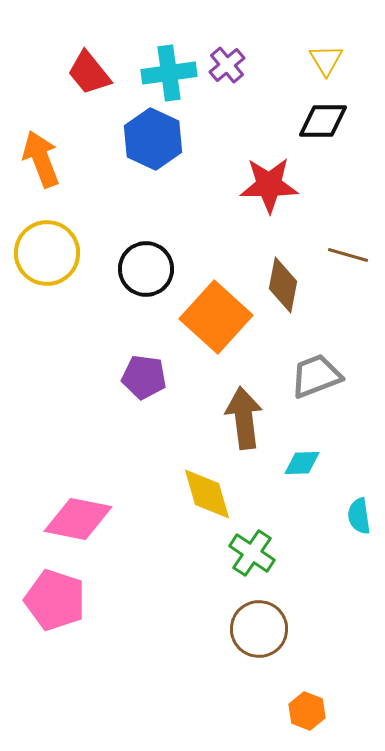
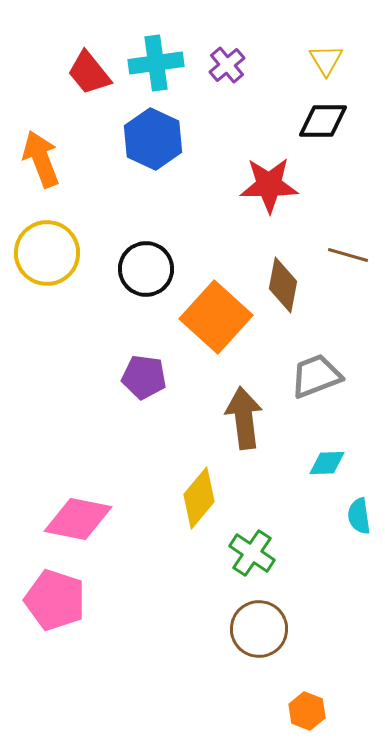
cyan cross: moved 13 px left, 10 px up
cyan diamond: moved 25 px right
yellow diamond: moved 8 px left, 4 px down; rotated 56 degrees clockwise
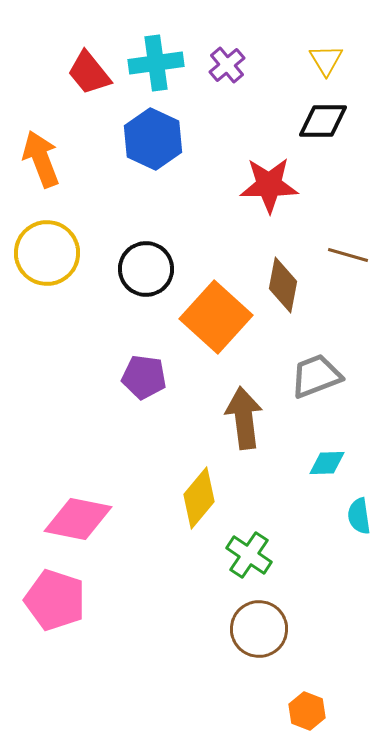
green cross: moved 3 px left, 2 px down
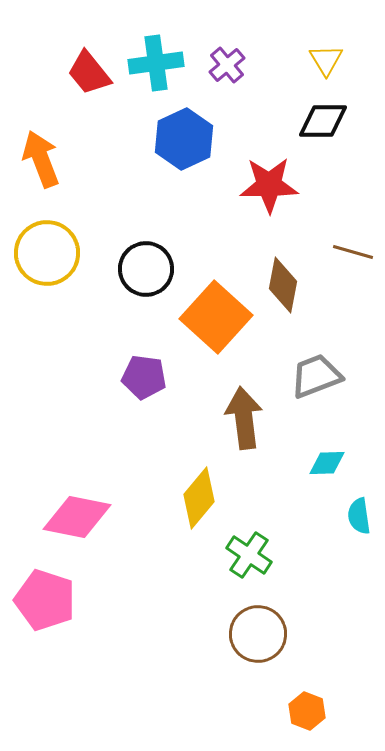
blue hexagon: moved 31 px right; rotated 10 degrees clockwise
brown line: moved 5 px right, 3 px up
pink diamond: moved 1 px left, 2 px up
pink pentagon: moved 10 px left
brown circle: moved 1 px left, 5 px down
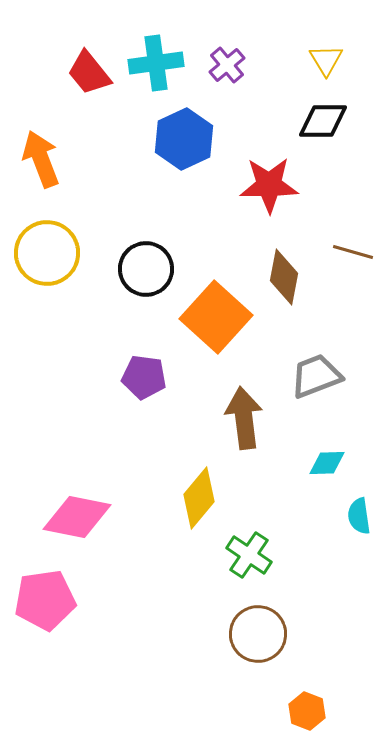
brown diamond: moved 1 px right, 8 px up
pink pentagon: rotated 26 degrees counterclockwise
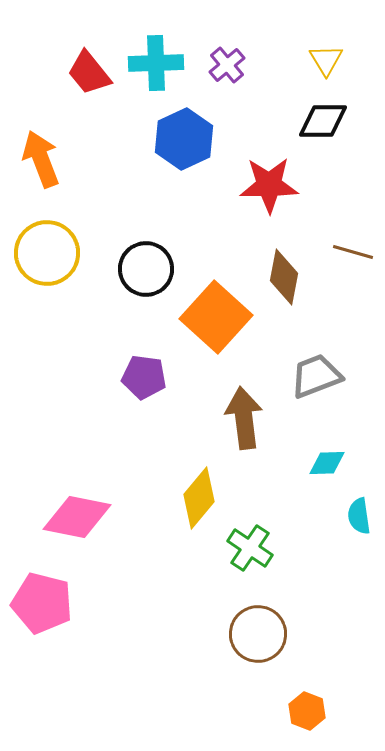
cyan cross: rotated 6 degrees clockwise
green cross: moved 1 px right, 7 px up
pink pentagon: moved 3 px left, 3 px down; rotated 22 degrees clockwise
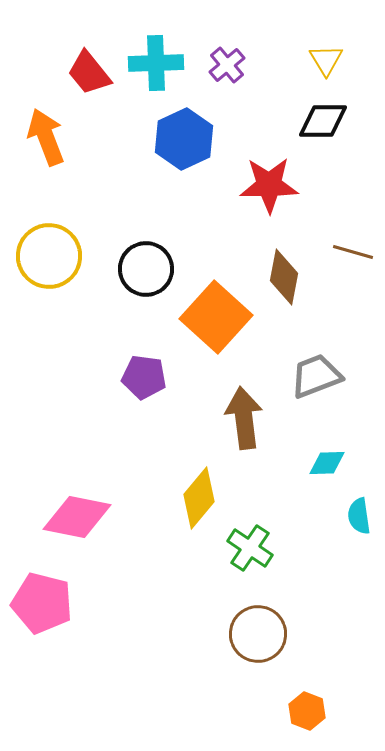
orange arrow: moved 5 px right, 22 px up
yellow circle: moved 2 px right, 3 px down
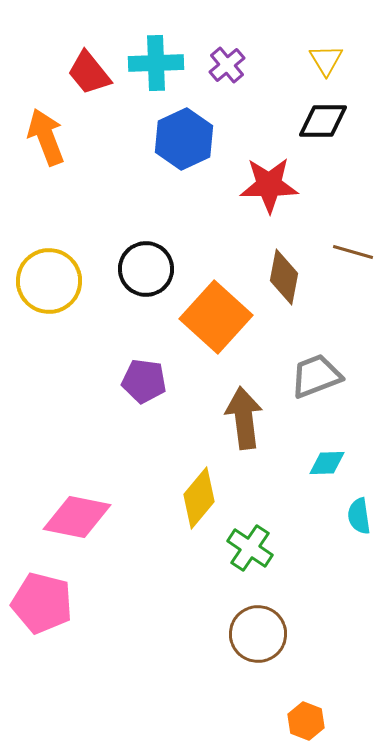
yellow circle: moved 25 px down
purple pentagon: moved 4 px down
orange hexagon: moved 1 px left, 10 px down
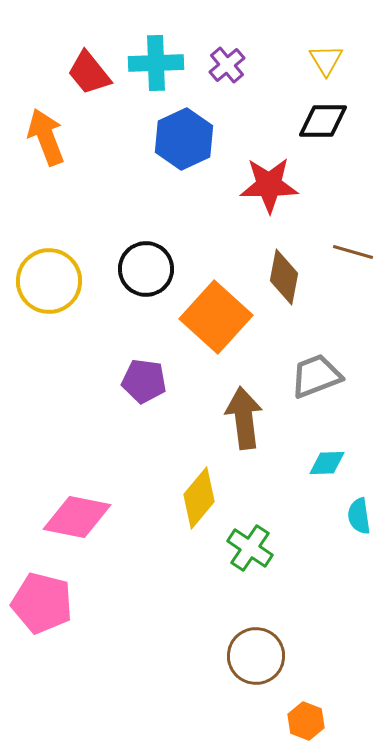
brown circle: moved 2 px left, 22 px down
